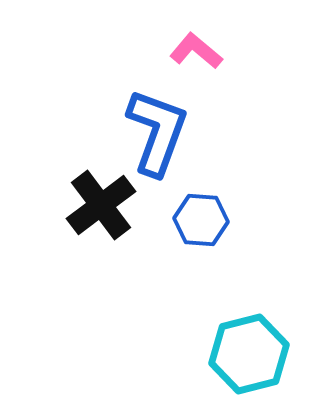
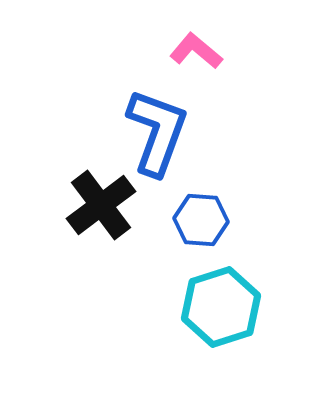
cyan hexagon: moved 28 px left, 47 px up; rotated 4 degrees counterclockwise
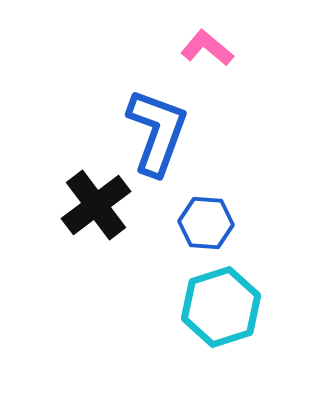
pink L-shape: moved 11 px right, 3 px up
black cross: moved 5 px left
blue hexagon: moved 5 px right, 3 px down
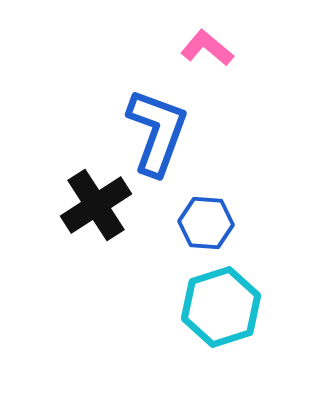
black cross: rotated 4 degrees clockwise
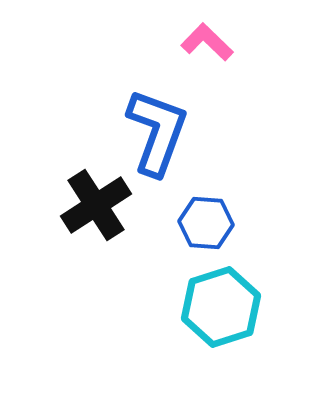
pink L-shape: moved 6 px up; rotated 4 degrees clockwise
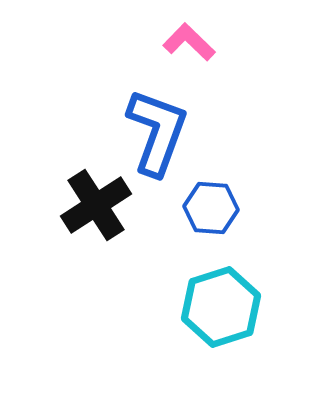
pink L-shape: moved 18 px left
blue hexagon: moved 5 px right, 15 px up
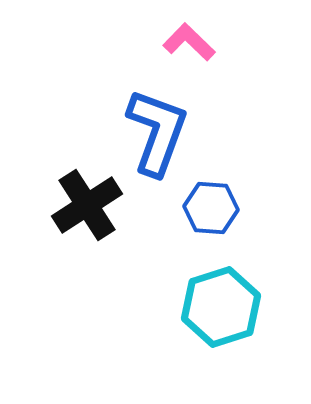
black cross: moved 9 px left
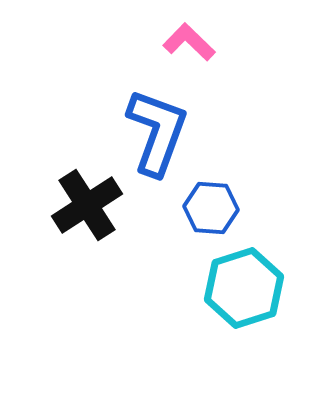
cyan hexagon: moved 23 px right, 19 px up
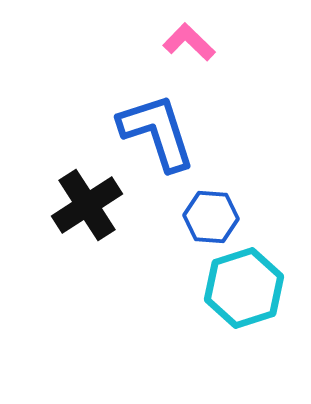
blue L-shape: rotated 38 degrees counterclockwise
blue hexagon: moved 9 px down
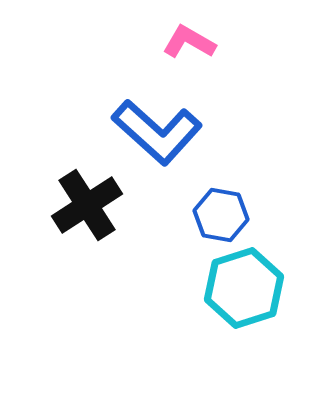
pink L-shape: rotated 14 degrees counterclockwise
blue L-shape: rotated 150 degrees clockwise
blue hexagon: moved 10 px right, 2 px up; rotated 6 degrees clockwise
